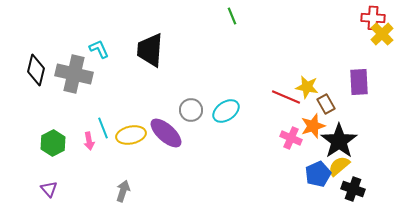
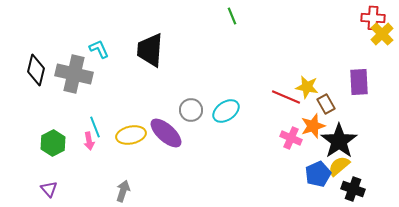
cyan line: moved 8 px left, 1 px up
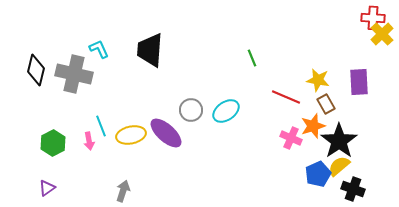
green line: moved 20 px right, 42 px down
yellow star: moved 11 px right, 7 px up
cyan line: moved 6 px right, 1 px up
purple triangle: moved 2 px left, 1 px up; rotated 36 degrees clockwise
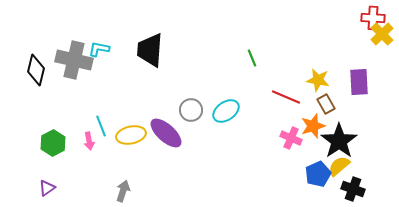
cyan L-shape: rotated 55 degrees counterclockwise
gray cross: moved 14 px up
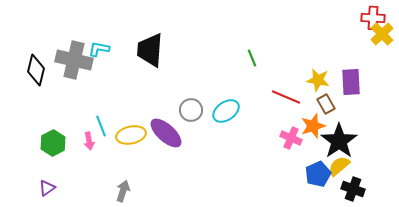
purple rectangle: moved 8 px left
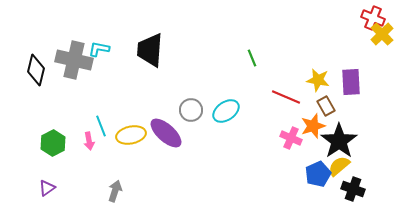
red cross: rotated 20 degrees clockwise
brown rectangle: moved 2 px down
gray arrow: moved 8 px left
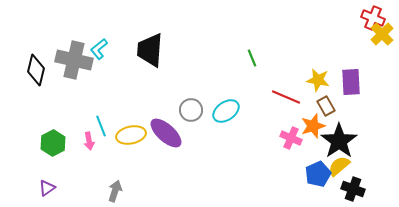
cyan L-shape: rotated 50 degrees counterclockwise
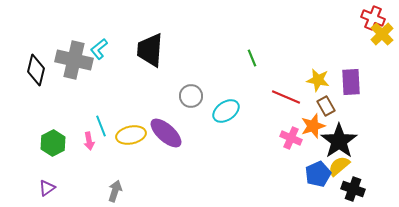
gray circle: moved 14 px up
